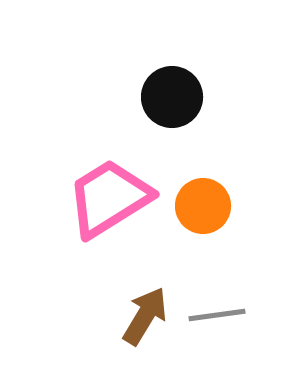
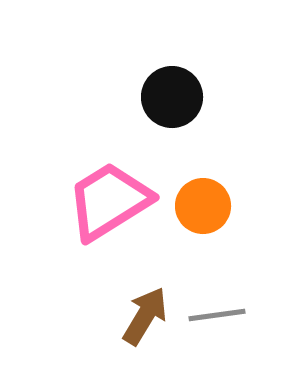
pink trapezoid: moved 3 px down
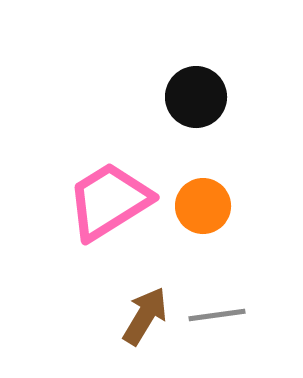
black circle: moved 24 px right
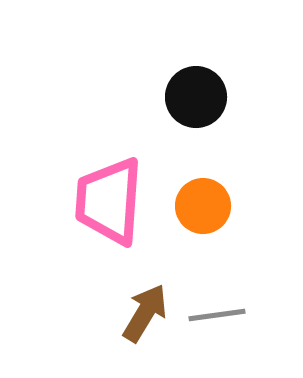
pink trapezoid: rotated 54 degrees counterclockwise
brown arrow: moved 3 px up
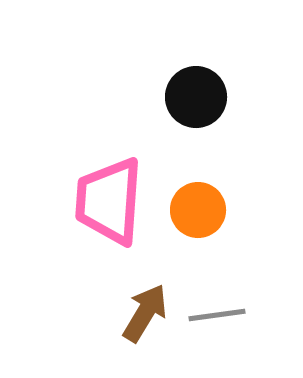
orange circle: moved 5 px left, 4 px down
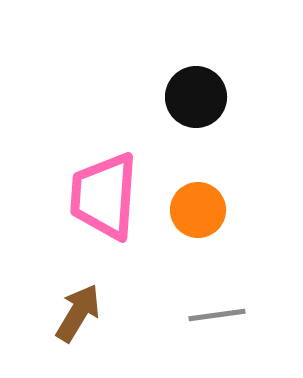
pink trapezoid: moved 5 px left, 5 px up
brown arrow: moved 67 px left
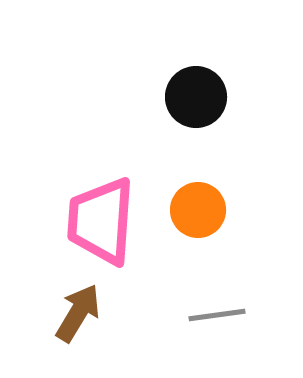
pink trapezoid: moved 3 px left, 25 px down
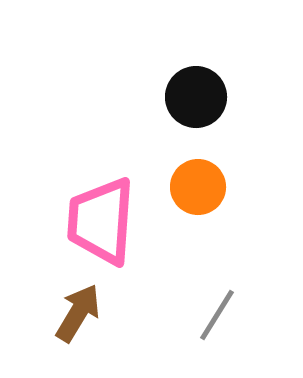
orange circle: moved 23 px up
gray line: rotated 50 degrees counterclockwise
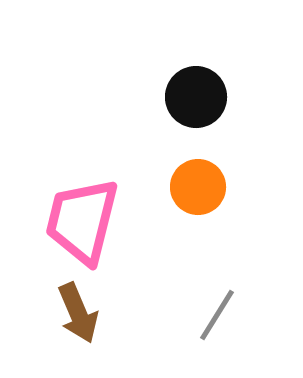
pink trapezoid: moved 19 px left; rotated 10 degrees clockwise
brown arrow: rotated 126 degrees clockwise
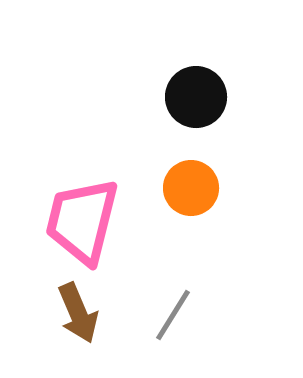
orange circle: moved 7 px left, 1 px down
gray line: moved 44 px left
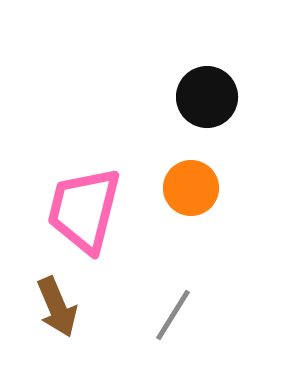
black circle: moved 11 px right
pink trapezoid: moved 2 px right, 11 px up
brown arrow: moved 21 px left, 6 px up
